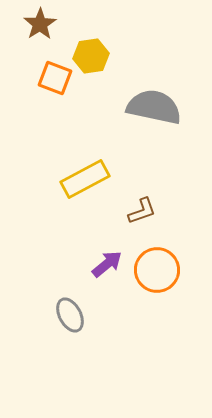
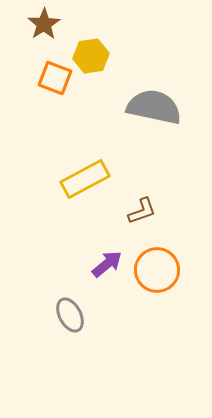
brown star: moved 4 px right
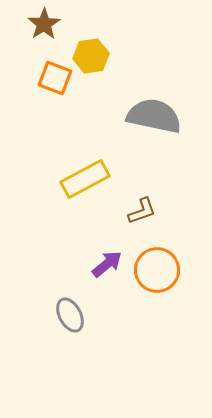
gray semicircle: moved 9 px down
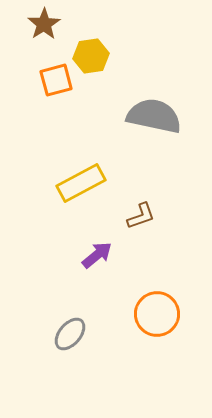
orange square: moved 1 px right, 2 px down; rotated 36 degrees counterclockwise
yellow rectangle: moved 4 px left, 4 px down
brown L-shape: moved 1 px left, 5 px down
purple arrow: moved 10 px left, 9 px up
orange circle: moved 44 px down
gray ellipse: moved 19 px down; rotated 68 degrees clockwise
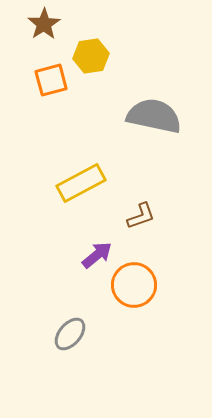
orange square: moved 5 px left
orange circle: moved 23 px left, 29 px up
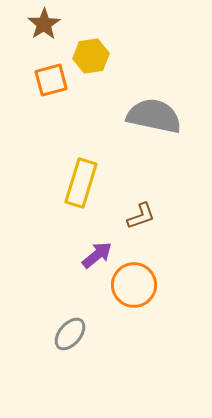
yellow rectangle: rotated 45 degrees counterclockwise
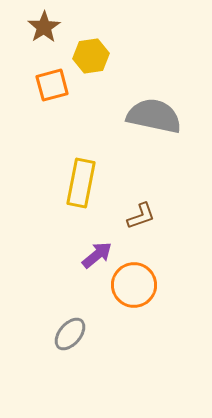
brown star: moved 3 px down
orange square: moved 1 px right, 5 px down
yellow rectangle: rotated 6 degrees counterclockwise
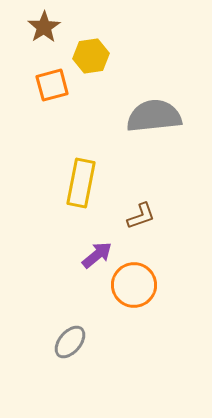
gray semicircle: rotated 18 degrees counterclockwise
gray ellipse: moved 8 px down
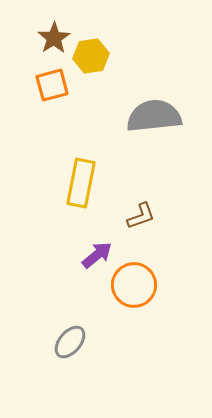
brown star: moved 10 px right, 11 px down
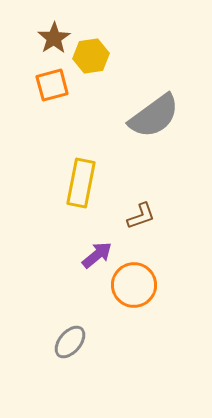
gray semicircle: rotated 150 degrees clockwise
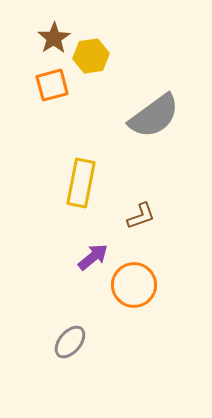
purple arrow: moved 4 px left, 2 px down
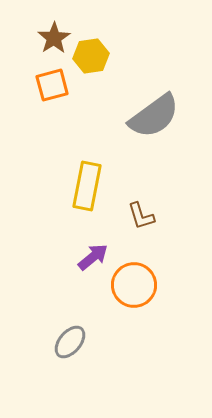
yellow rectangle: moved 6 px right, 3 px down
brown L-shape: rotated 92 degrees clockwise
